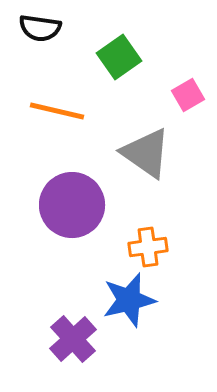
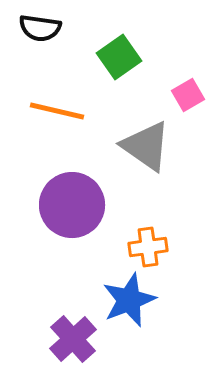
gray triangle: moved 7 px up
blue star: rotated 8 degrees counterclockwise
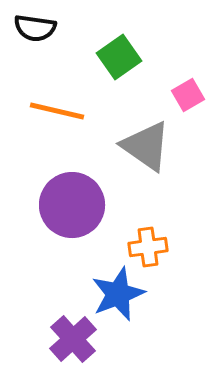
black semicircle: moved 5 px left
blue star: moved 11 px left, 6 px up
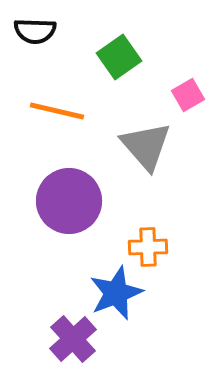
black semicircle: moved 3 px down; rotated 6 degrees counterclockwise
gray triangle: rotated 14 degrees clockwise
purple circle: moved 3 px left, 4 px up
orange cross: rotated 6 degrees clockwise
blue star: moved 2 px left, 1 px up
